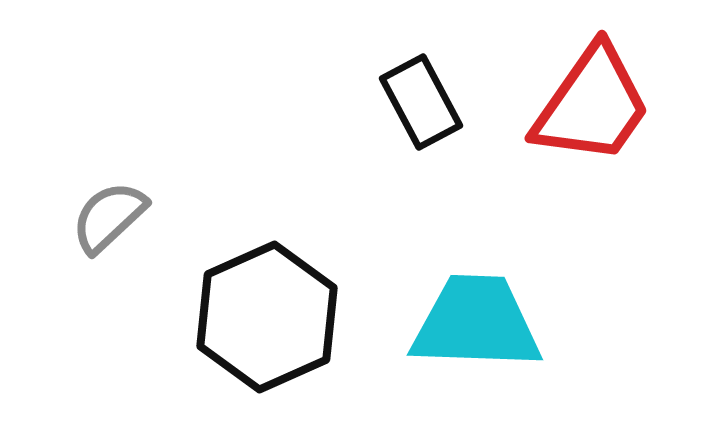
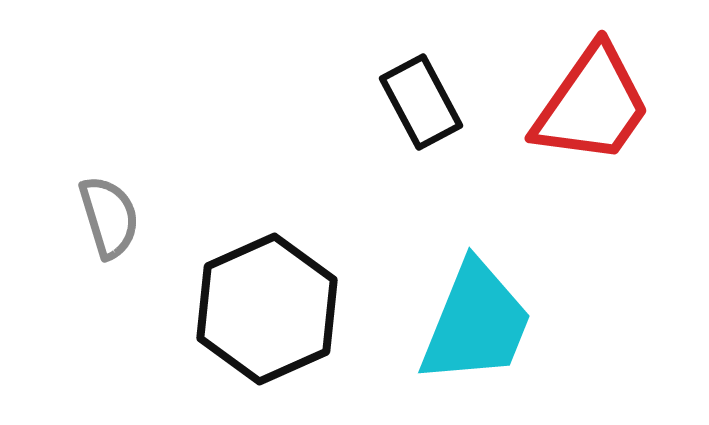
gray semicircle: rotated 116 degrees clockwise
black hexagon: moved 8 px up
cyan trapezoid: rotated 110 degrees clockwise
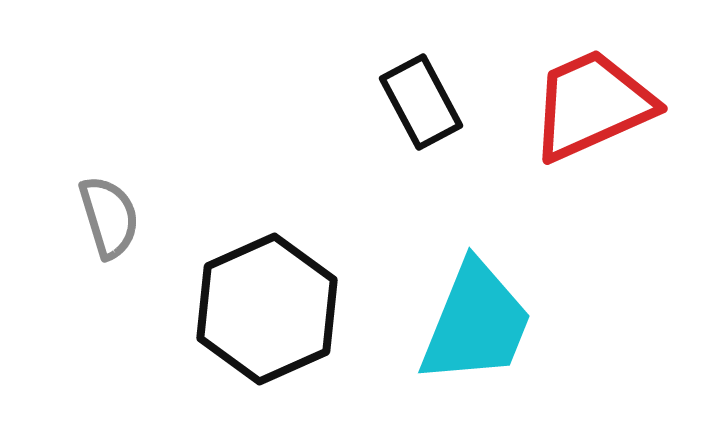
red trapezoid: rotated 149 degrees counterclockwise
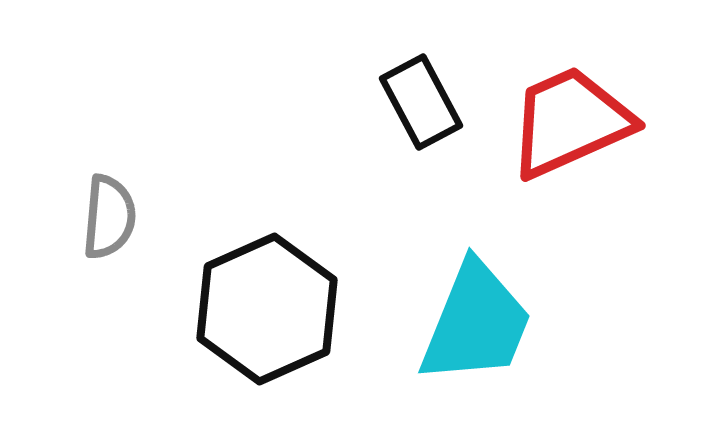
red trapezoid: moved 22 px left, 17 px down
gray semicircle: rotated 22 degrees clockwise
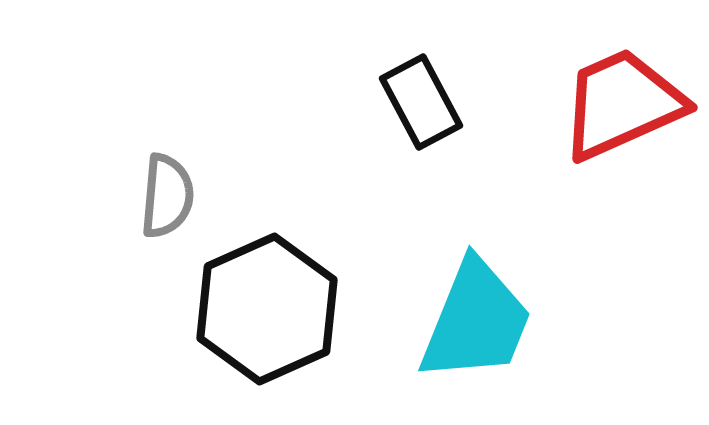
red trapezoid: moved 52 px right, 18 px up
gray semicircle: moved 58 px right, 21 px up
cyan trapezoid: moved 2 px up
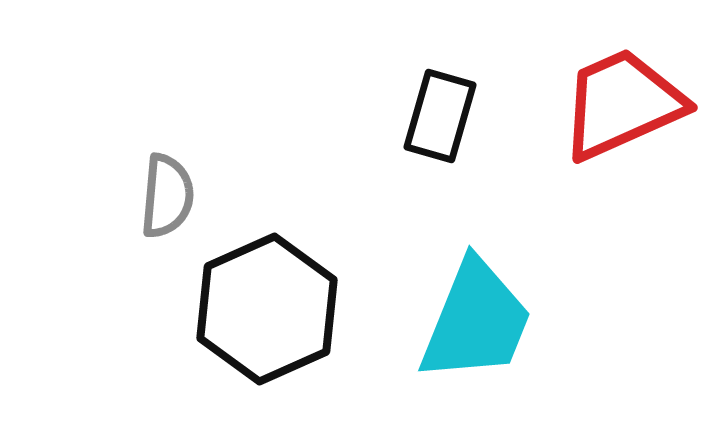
black rectangle: moved 19 px right, 14 px down; rotated 44 degrees clockwise
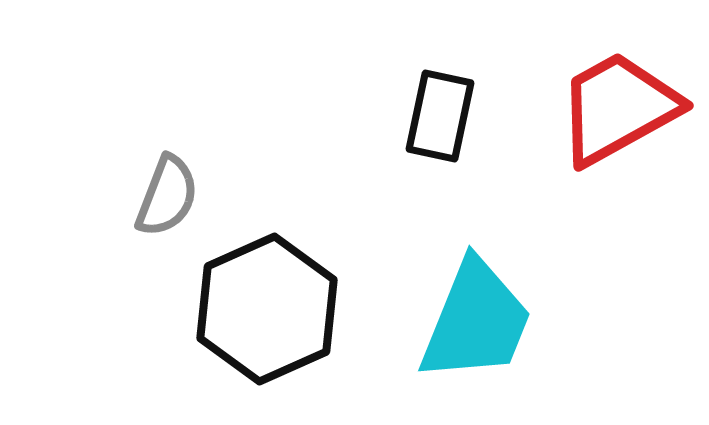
red trapezoid: moved 4 px left, 4 px down; rotated 5 degrees counterclockwise
black rectangle: rotated 4 degrees counterclockwise
gray semicircle: rotated 16 degrees clockwise
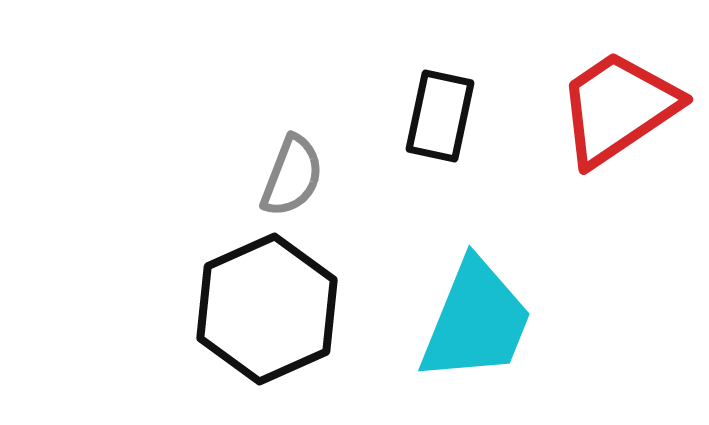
red trapezoid: rotated 5 degrees counterclockwise
gray semicircle: moved 125 px right, 20 px up
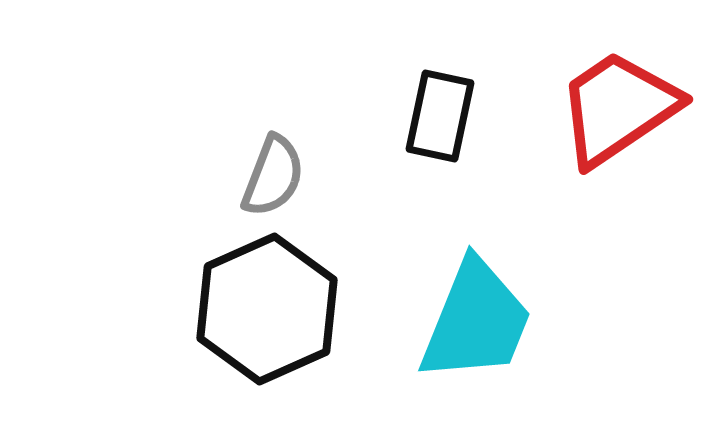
gray semicircle: moved 19 px left
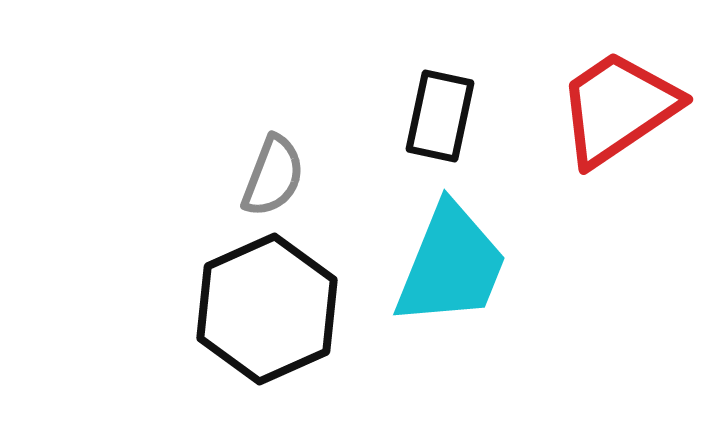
cyan trapezoid: moved 25 px left, 56 px up
